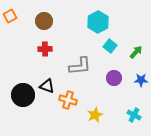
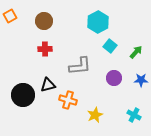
black triangle: moved 1 px right, 1 px up; rotated 35 degrees counterclockwise
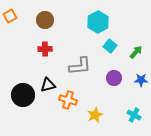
brown circle: moved 1 px right, 1 px up
